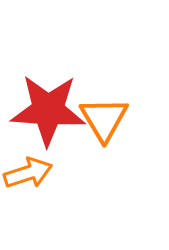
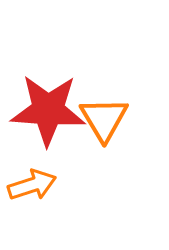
orange arrow: moved 4 px right, 12 px down
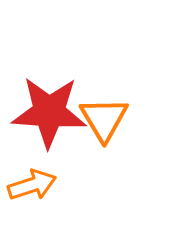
red star: moved 1 px right, 2 px down
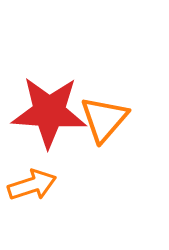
orange triangle: rotated 12 degrees clockwise
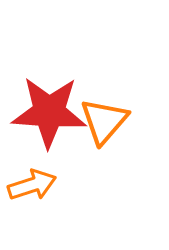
orange triangle: moved 2 px down
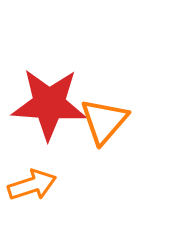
red star: moved 8 px up
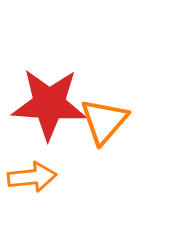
orange arrow: moved 8 px up; rotated 12 degrees clockwise
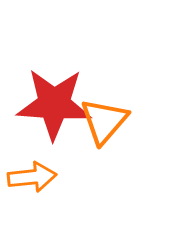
red star: moved 5 px right
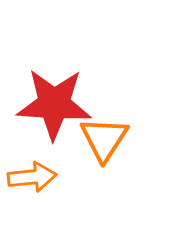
orange triangle: moved 18 px down; rotated 8 degrees counterclockwise
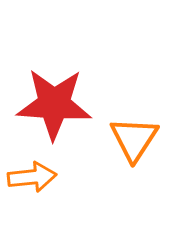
orange triangle: moved 30 px right
